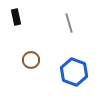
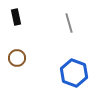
brown circle: moved 14 px left, 2 px up
blue hexagon: moved 1 px down
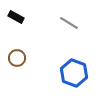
black rectangle: rotated 49 degrees counterclockwise
gray line: rotated 42 degrees counterclockwise
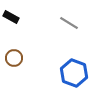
black rectangle: moved 5 px left
brown circle: moved 3 px left
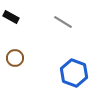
gray line: moved 6 px left, 1 px up
brown circle: moved 1 px right
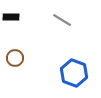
black rectangle: rotated 28 degrees counterclockwise
gray line: moved 1 px left, 2 px up
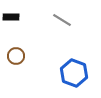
brown circle: moved 1 px right, 2 px up
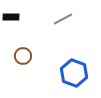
gray line: moved 1 px right, 1 px up; rotated 60 degrees counterclockwise
brown circle: moved 7 px right
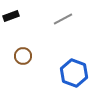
black rectangle: moved 1 px up; rotated 21 degrees counterclockwise
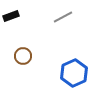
gray line: moved 2 px up
blue hexagon: rotated 16 degrees clockwise
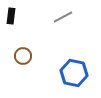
black rectangle: rotated 63 degrees counterclockwise
blue hexagon: rotated 24 degrees counterclockwise
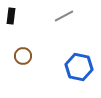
gray line: moved 1 px right, 1 px up
blue hexagon: moved 5 px right, 6 px up
